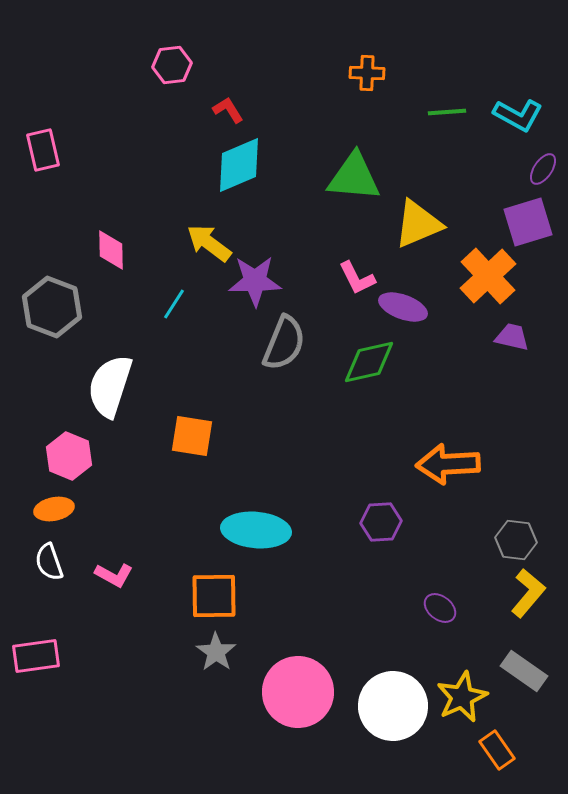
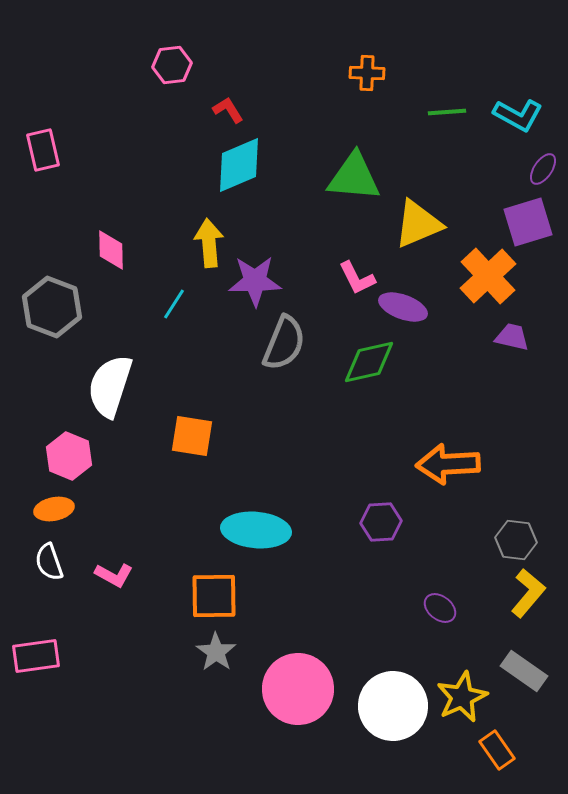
yellow arrow at (209, 243): rotated 48 degrees clockwise
pink circle at (298, 692): moved 3 px up
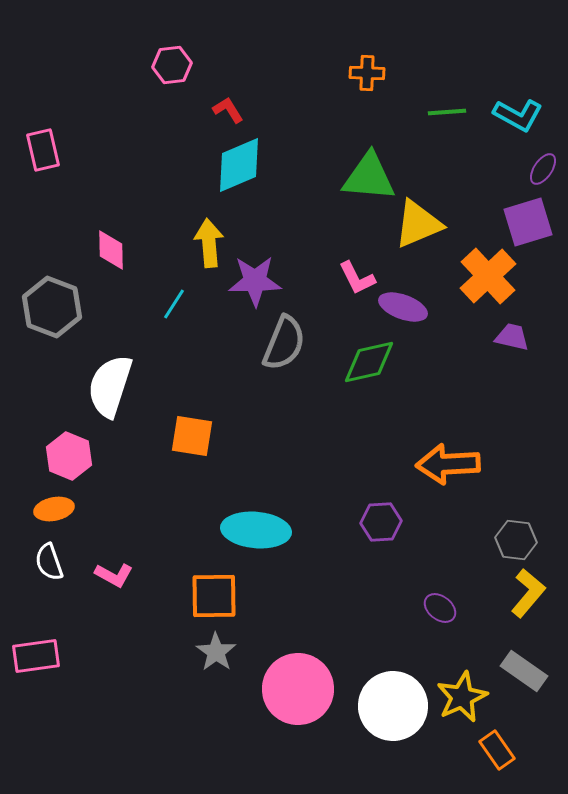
green triangle at (354, 177): moved 15 px right
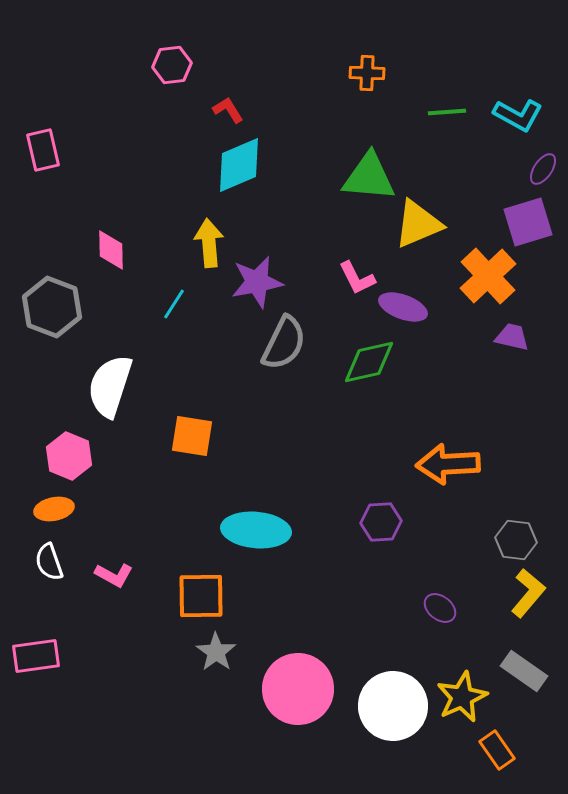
purple star at (255, 281): moved 2 px right, 1 px down; rotated 10 degrees counterclockwise
gray semicircle at (284, 343): rotated 4 degrees clockwise
orange square at (214, 596): moved 13 px left
